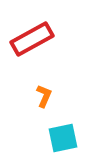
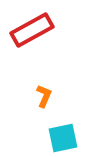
red rectangle: moved 9 px up
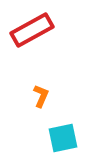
orange L-shape: moved 3 px left
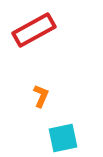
red rectangle: moved 2 px right
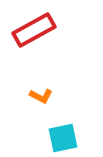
orange L-shape: rotated 95 degrees clockwise
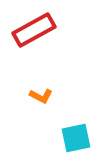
cyan square: moved 13 px right
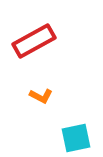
red rectangle: moved 11 px down
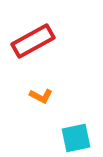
red rectangle: moved 1 px left
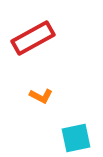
red rectangle: moved 3 px up
